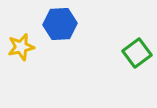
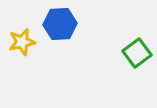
yellow star: moved 1 px right, 5 px up
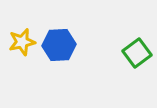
blue hexagon: moved 1 px left, 21 px down
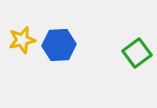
yellow star: moved 2 px up
